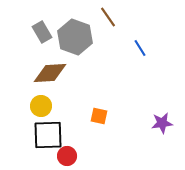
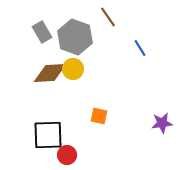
yellow circle: moved 32 px right, 37 px up
red circle: moved 1 px up
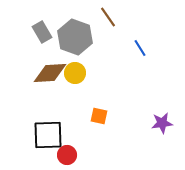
yellow circle: moved 2 px right, 4 px down
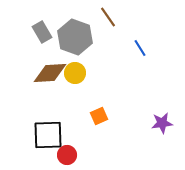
orange square: rotated 36 degrees counterclockwise
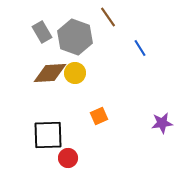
red circle: moved 1 px right, 3 px down
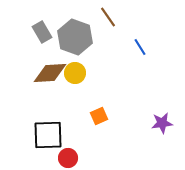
blue line: moved 1 px up
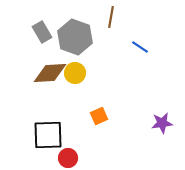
brown line: moved 3 px right; rotated 45 degrees clockwise
blue line: rotated 24 degrees counterclockwise
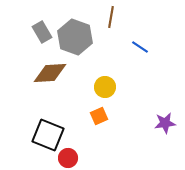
yellow circle: moved 30 px right, 14 px down
purple star: moved 3 px right
black square: rotated 24 degrees clockwise
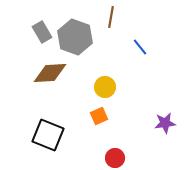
blue line: rotated 18 degrees clockwise
red circle: moved 47 px right
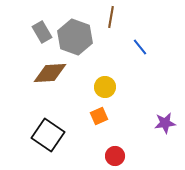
black square: rotated 12 degrees clockwise
red circle: moved 2 px up
